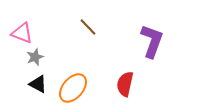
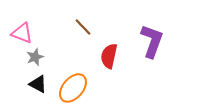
brown line: moved 5 px left
red semicircle: moved 16 px left, 28 px up
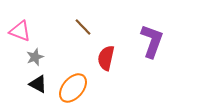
pink triangle: moved 2 px left, 2 px up
red semicircle: moved 3 px left, 2 px down
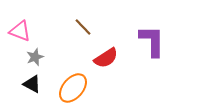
purple L-shape: rotated 20 degrees counterclockwise
red semicircle: rotated 135 degrees counterclockwise
black triangle: moved 6 px left
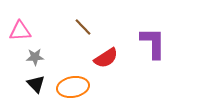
pink triangle: rotated 25 degrees counterclockwise
purple L-shape: moved 1 px right, 2 px down
gray star: rotated 18 degrees clockwise
black triangle: moved 4 px right; rotated 18 degrees clockwise
orange ellipse: moved 1 px up; rotated 40 degrees clockwise
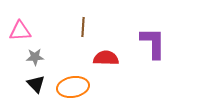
brown line: rotated 48 degrees clockwise
red semicircle: rotated 145 degrees counterclockwise
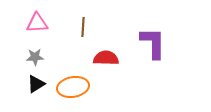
pink triangle: moved 17 px right, 8 px up
black triangle: rotated 42 degrees clockwise
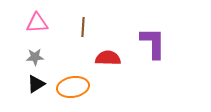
red semicircle: moved 2 px right
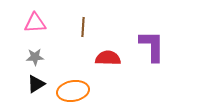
pink triangle: moved 2 px left
purple L-shape: moved 1 px left, 3 px down
orange ellipse: moved 4 px down
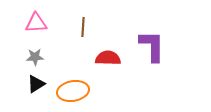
pink triangle: moved 1 px right
